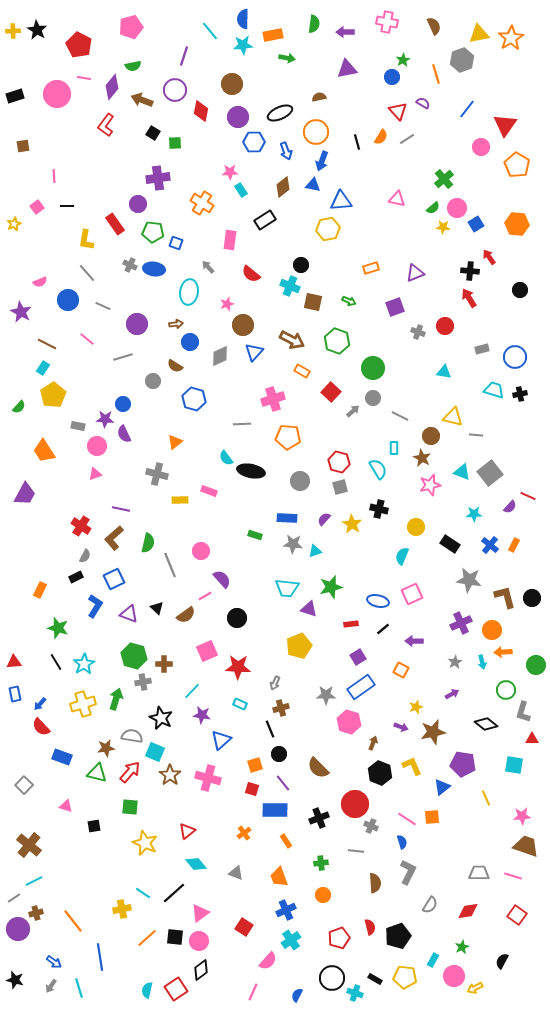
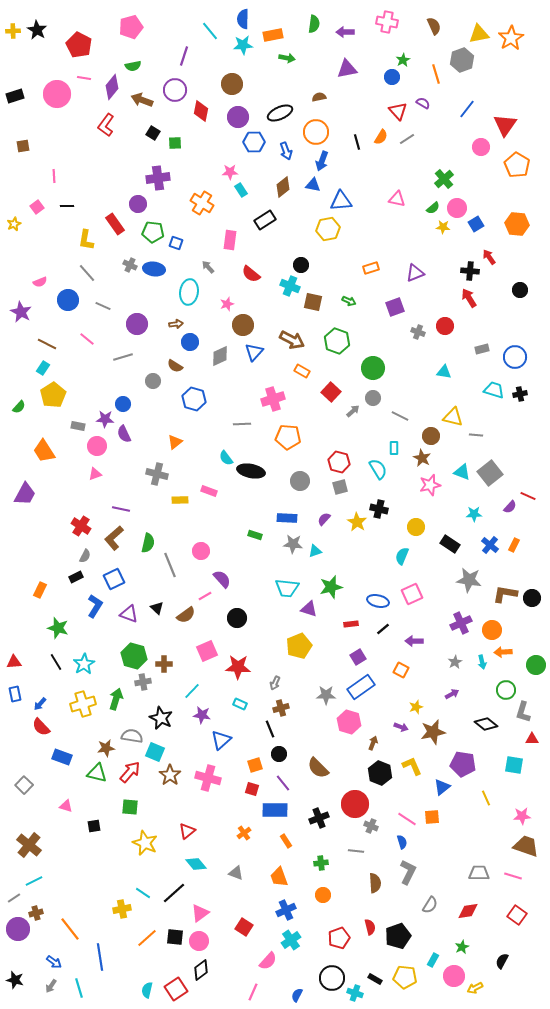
yellow star at (352, 524): moved 5 px right, 2 px up
brown L-shape at (505, 597): moved 3 px up; rotated 65 degrees counterclockwise
orange line at (73, 921): moved 3 px left, 8 px down
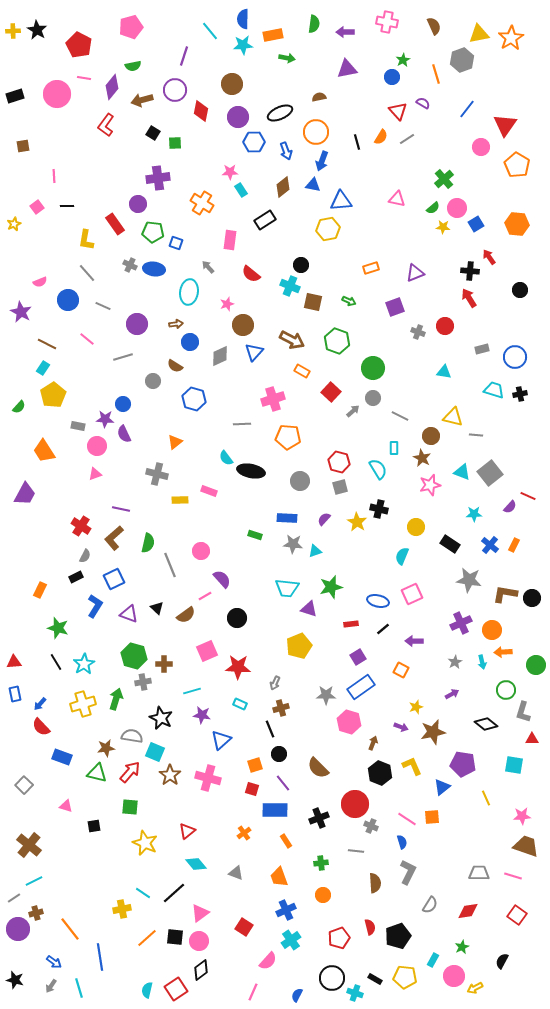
brown arrow at (142, 100): rotated 35 degrees counterclockwise
cyan line at (192, 691): rotated 30 degrees clockwise
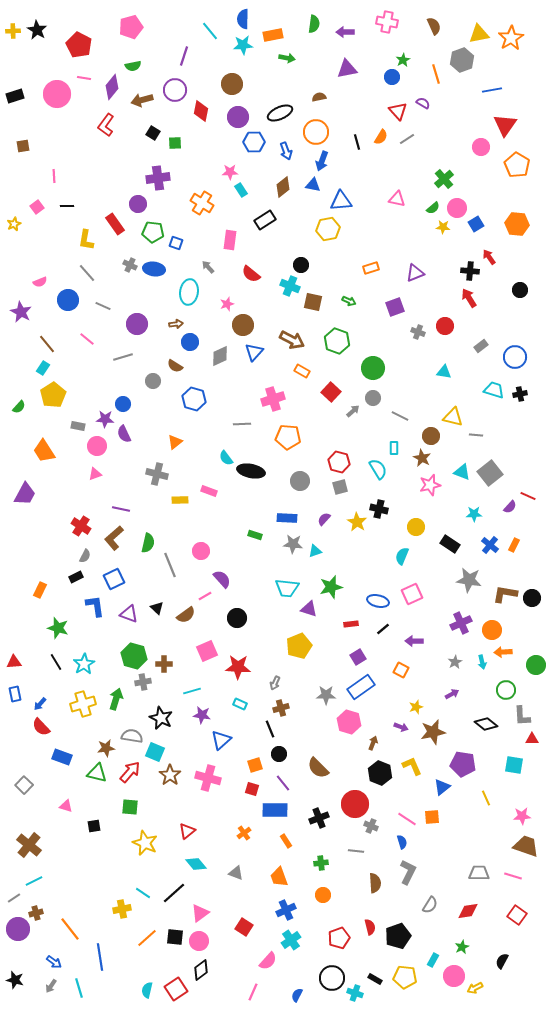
blue line at (467, 109): moved 25 px right, 19 px up; rotated 42 degrees clockwise
brown line at (47, 344): rotated 24 degrees clockwise
gray rectangle at (482, 349): moved 1 px left, 3 px up; rotated 24 degrees counterclockwise
blue L-shape at (95, 606): rotated 40 degrees counterclockwise
gray L-shape at (523, 712): moved 1 px left, 4 px down; rotated 20 degrees counterclockwise
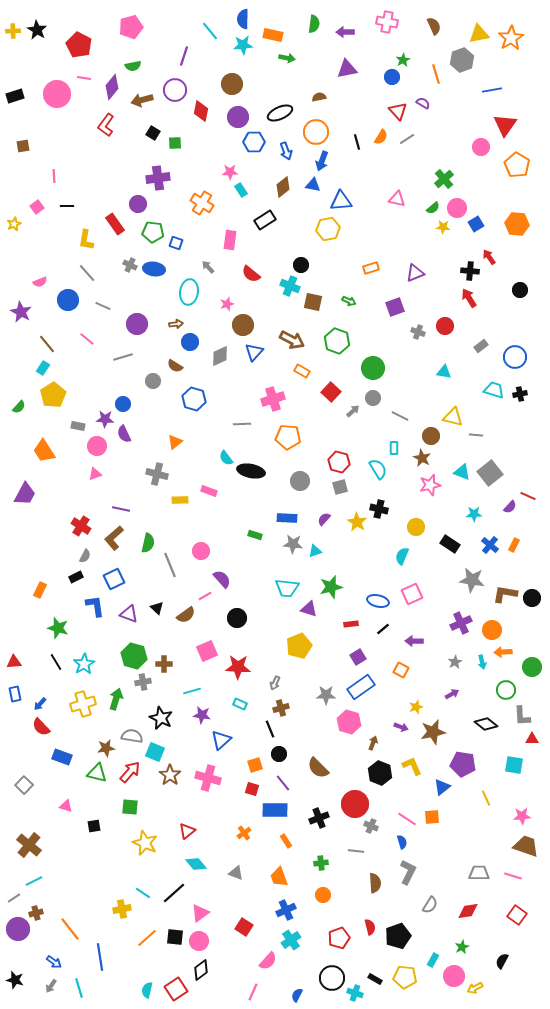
orange rectangle at (273, 35): rotated 24 degrees clockwise
gray star at (469, 580): moved 3 px right
green circle at (536, 665): moved 4 px left, 2 px down
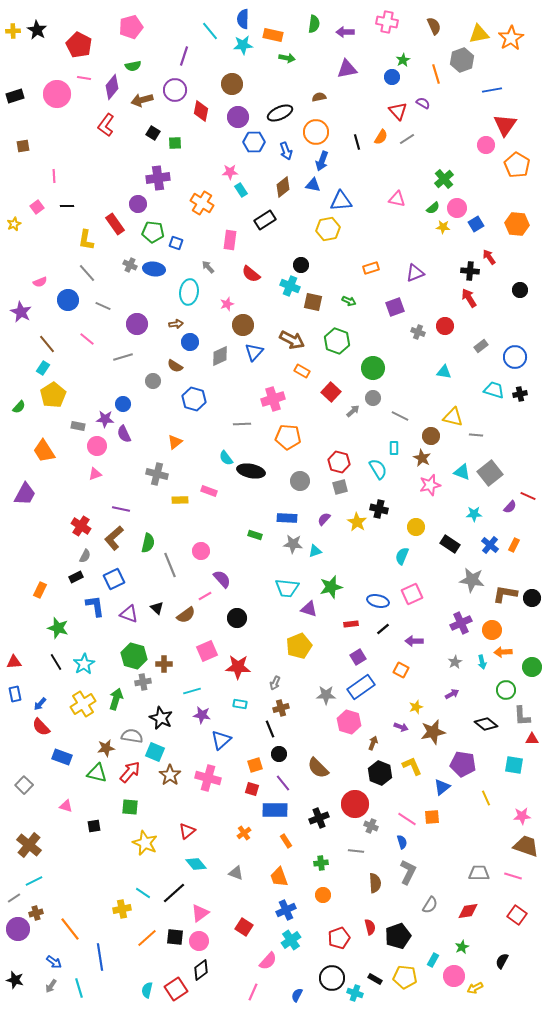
pink circle at (481, 147): moved 5 px right, 2 px up
yellow cross at (83, 704): rotated 15 degrees counterclockwise
cyan rectangle at (240, 704): rotated 16 degrees counterclockwise
